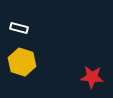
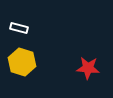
red star: moved 4 px left, 9 px up
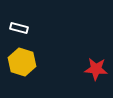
red star: moved 8 px right, 1 px down
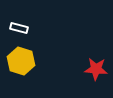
yellow hexagon: moved 1 px left, 1 px up
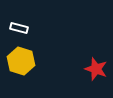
red star: rotated 15 degrees clockwise
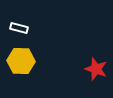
yellow hexagon: rotated 16 degrees counterclockwise
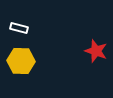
red star: moved 18 px up
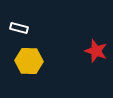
yellow hexagon: moved 8 px right
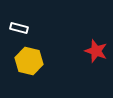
yellow hexagon: rotated 12 degrees clockwise
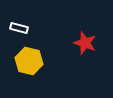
red star: moved 11 px left, 8 px up
